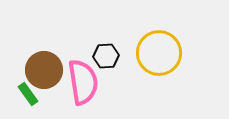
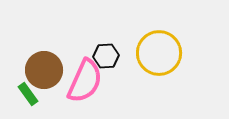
pink semicircle: moved 2 px right, 1 px up; rotated 33 degrees clockwise
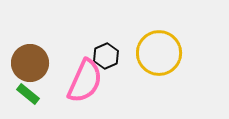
black hexagon: rotated 20 degrees counterclockwise
brown circle: moved 14 px left, 7 px up
green rectangle: rotated 15 degrees counterclockwise
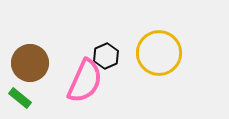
green rectangle: moved 8 px left, 4 px down
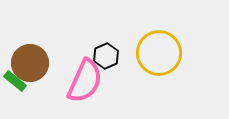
green rectangle: moved 5 px left, 17 px up
